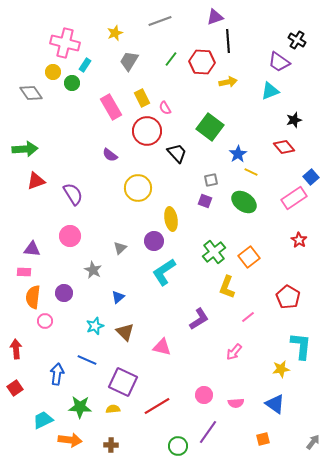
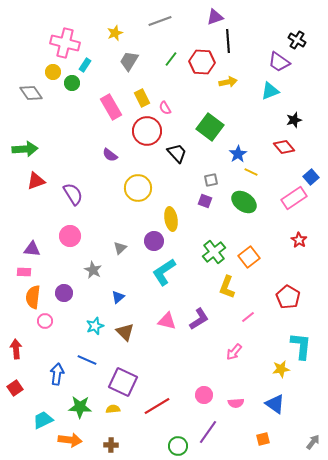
pink triangle at (162, 347): moved 5 px right, 26 px up
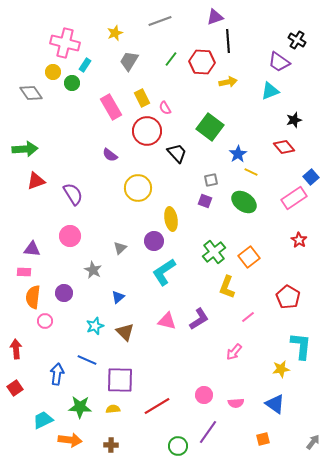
purple square at (123, 382): moved 3 px left, 2 px up; rotated 24 degrees counterclockwise
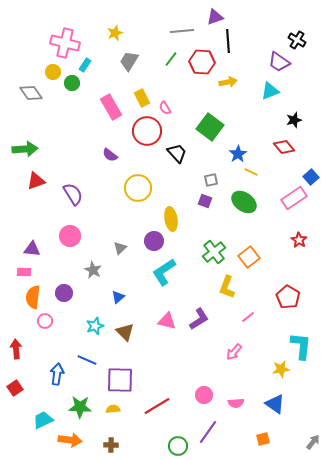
gray line at (160, 21): moved 22 px right, 10 px down; rotated 15 degrees clockwise
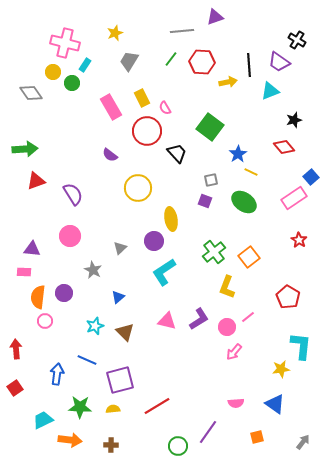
black line at (228, 41): moved 21 px right, 24 px down
orange semicircle at (33, 297): moved 5 px right
purple square at (120, 380): rotated 16 degrees counterclockwise
pink circle at (204, 395): moved 23 px right, 68 px up
orange square at (263, 439): moved 6 px left, 2 px up
gray arrow at (313, 442): moved 10 px left
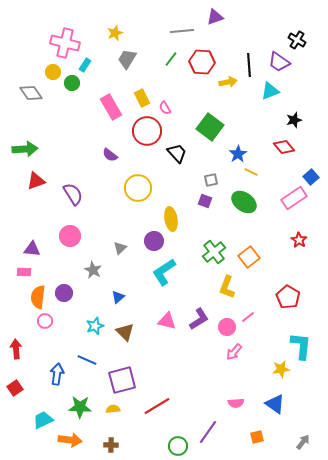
gray trapezoid at (129, 61): moved 2 px left, 2 px up
purple square at (120, 380): moved 2 px right
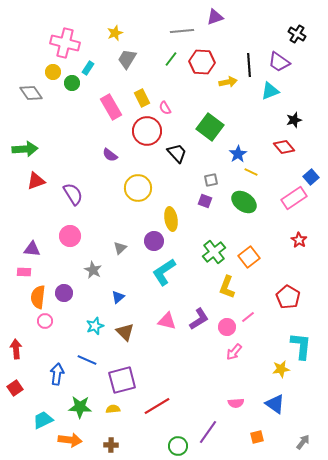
black cross at (297, 40): moved 6 px up
cyan rectangle at (85, 65): moved 3 px right, 3 px down
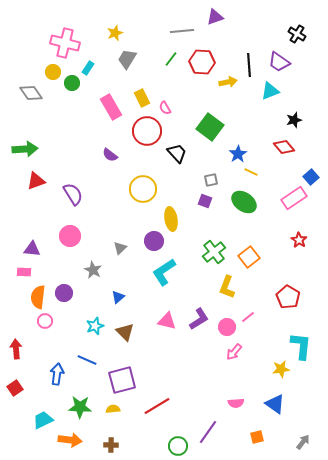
yellow circle at (138, 188): moved 5 px right, 1 px down
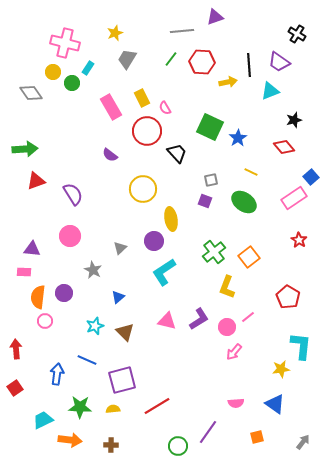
green square at (210, 127): rotated 12 degrees counterclockwise
blue star at (238, 154): moved 16 px up
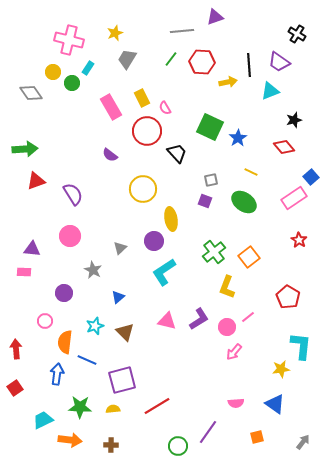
pink cross at (65, 43): moved 4 px right, 3 px up
orange semicircle at (38, 297): moved 27 px right, 45 px down
